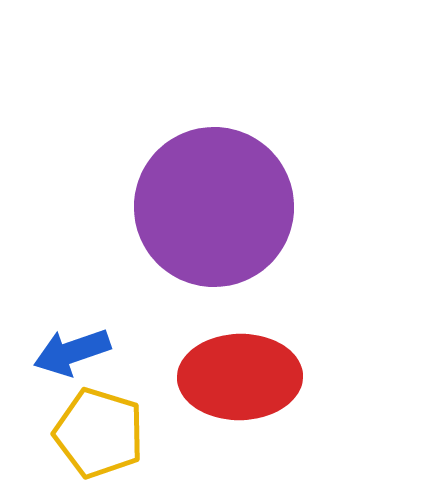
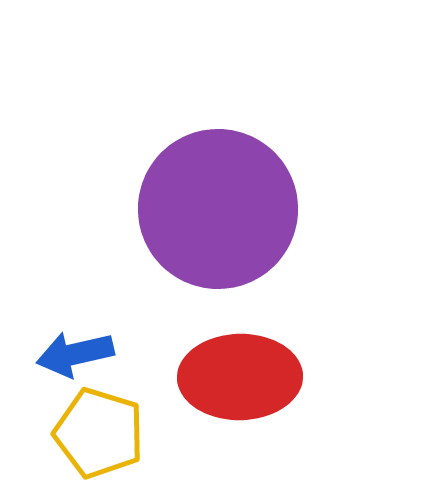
purple circle: moved 4 px right, 2 px down
blue arrow: moved 3 px right, 2 px down; rotated 6 degrees clockwise
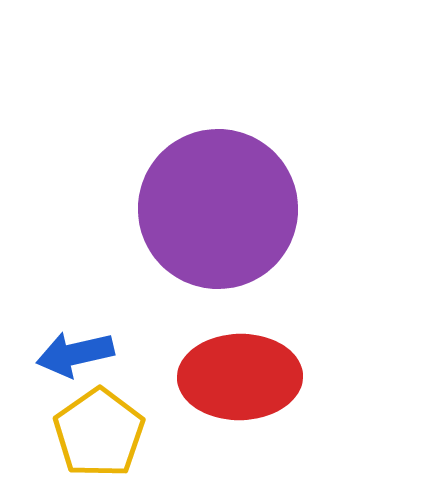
yellow pentagon: rotated 20 degrees clockwise
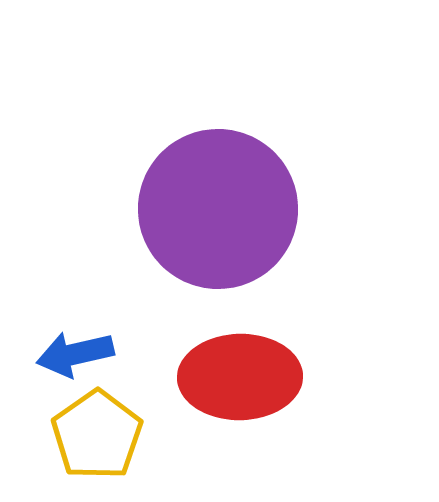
yellow pentagon: moved 2 px left, 2 px down
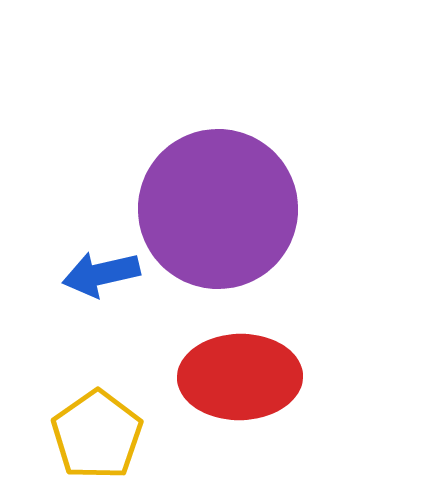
blue arrow: moved 26 px right, 80 px up
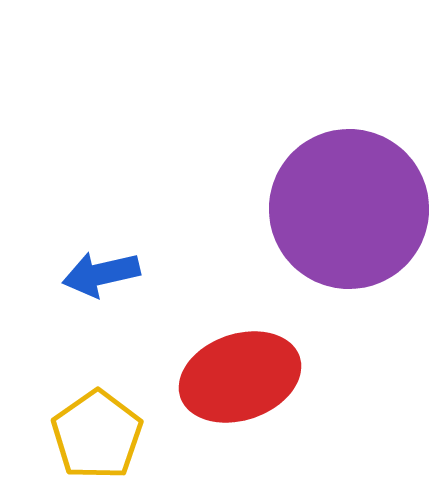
purple circle: moved 131 px right
red ellipse: rotated 18 degrees counterclockwise
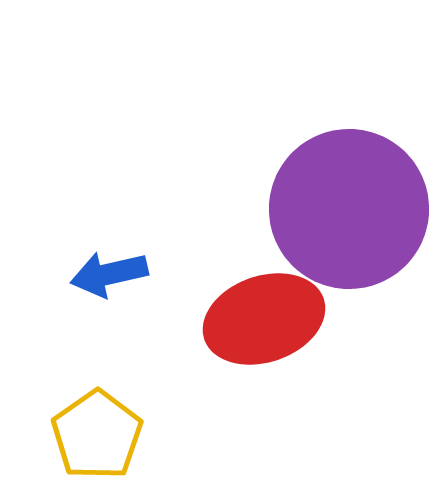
blue arrow: moved 8 px right
red ellipse: moved 24 px right, 58 px up
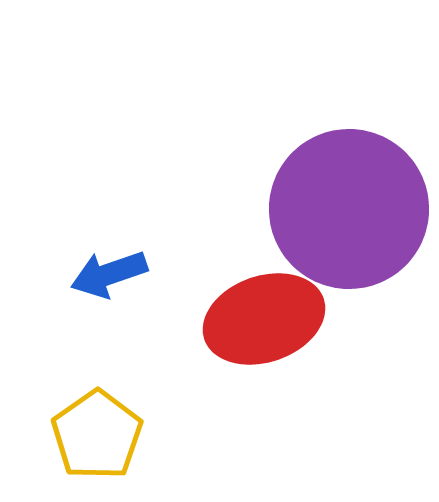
blue arrow: rotated 6 degrees counterclockwise
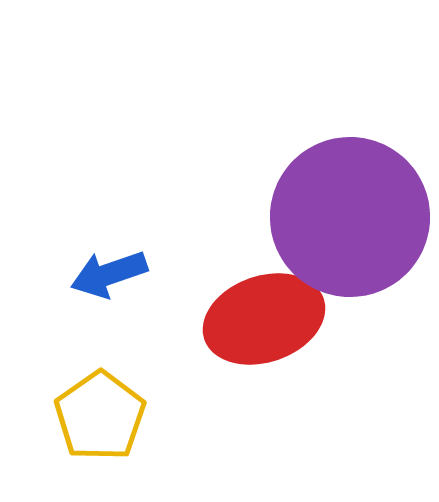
purple circle: moved 1 px right, 8 px down
yellow pentagon: moved 3 px right, 19 px up
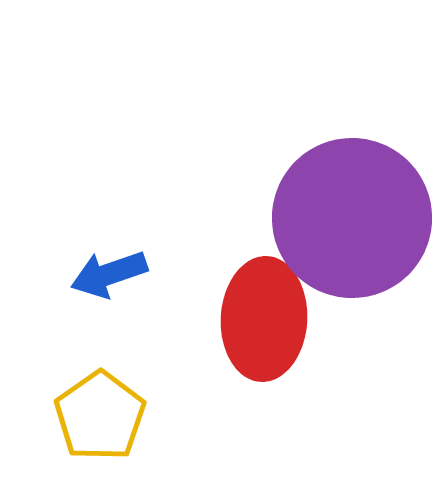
purple circle: moved 2 px right, 1 px down
red ellipse: rotated 68 degrees counterclockwise
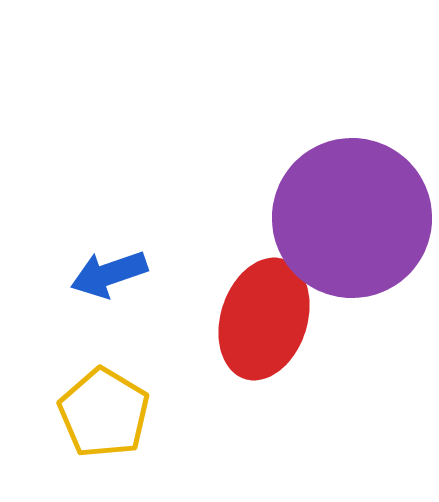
red ellipse: rotated 15 degrees clockwise
yellow pentagon: moved 4 px right, 3 px up; rotated 6 degrees counterclockwise
